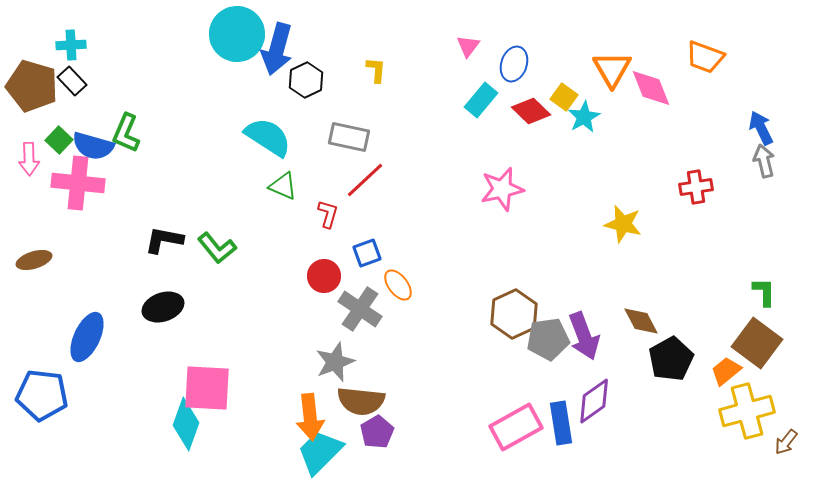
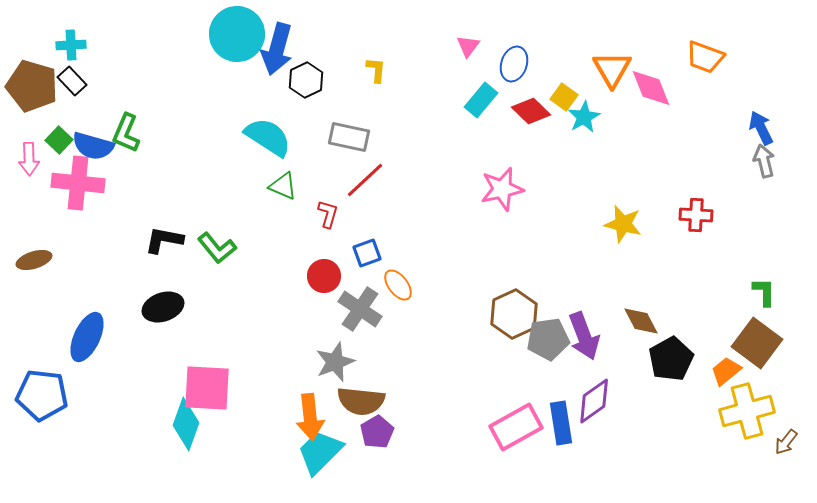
red cross at (696, 187): moved 28 px down; rotated 12 degrees clockwise
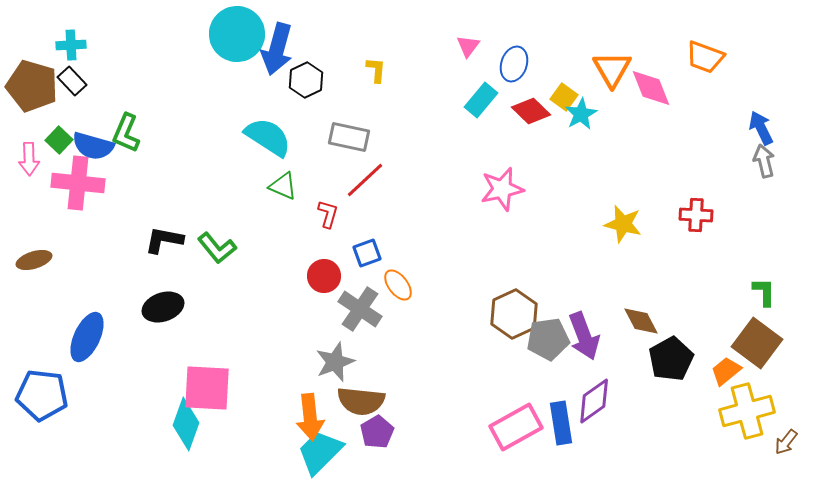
cyan star at (584, 117): moved 3 px left, 3 px up
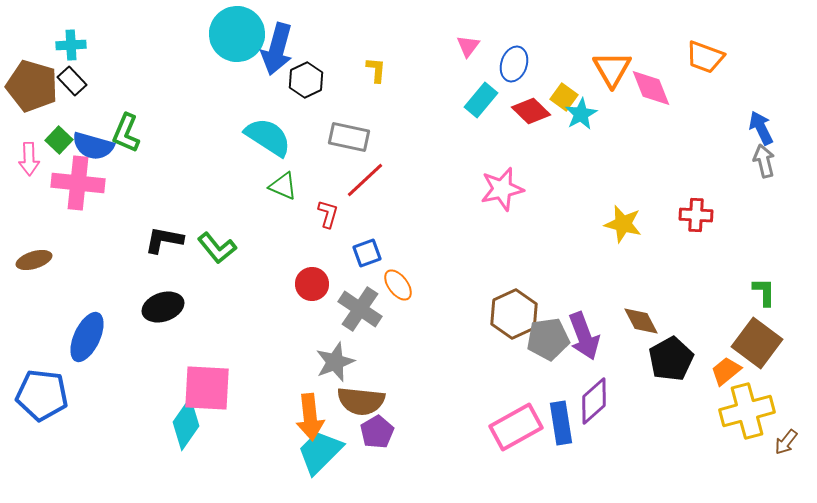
red circle at (324, 276): moved 12 px left, 8 px down
purple diamond at (594, 401): rotated 6 degrees counterclockwise
cyan diamond at (186, 424): rotated 15 degrees clockwise
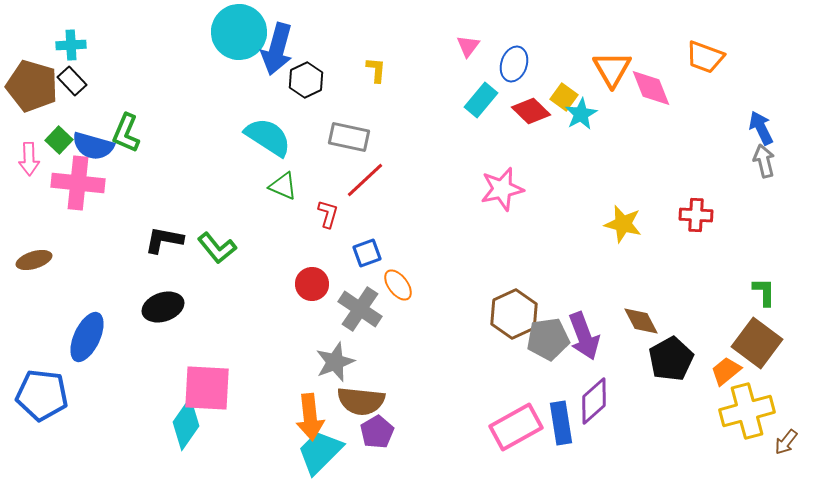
cyan circle at (237, 34): moved 2 px right, 2 px up
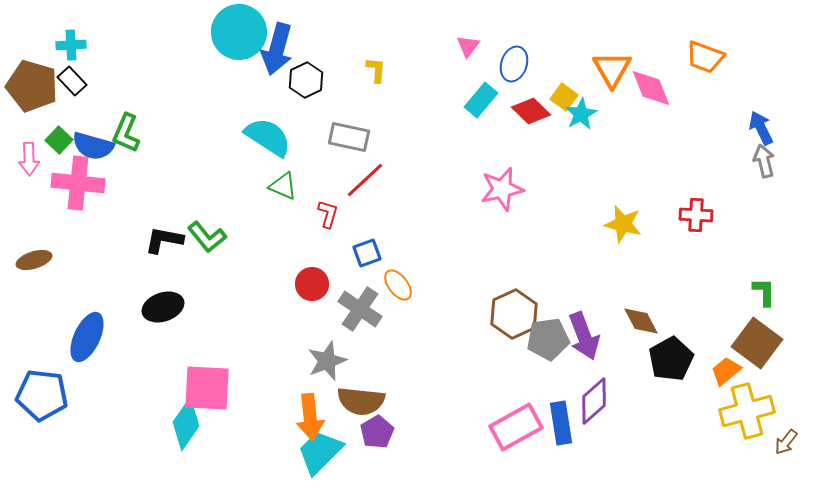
green L-shape at (217, 248): moved 10 px left, 11 px up
gray star at (335, 362): moved 8 px left, 1 px up
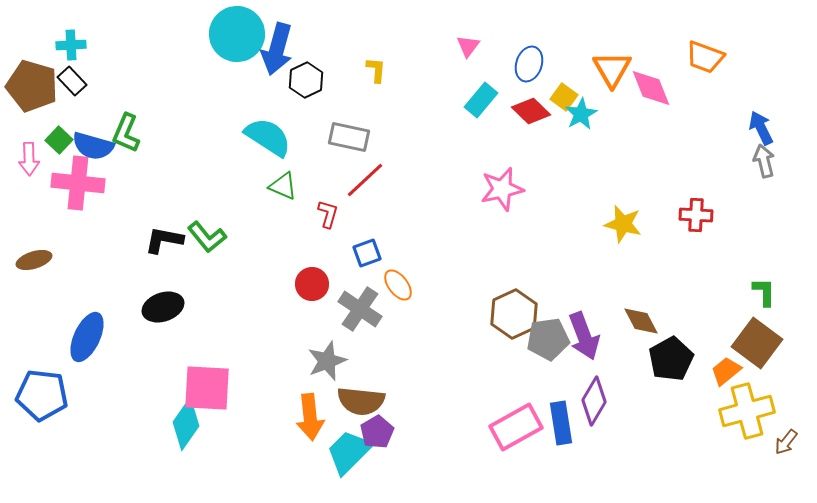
cyan circle at (239, 32): moved 2 px left, 2 px down
blue ellipse at (514, 64): moved 15 px right
purple diamond at (594, 401): rotated 18 degrees counterclockwise
cyan trapezoid at (320, 452): moved 29 px right
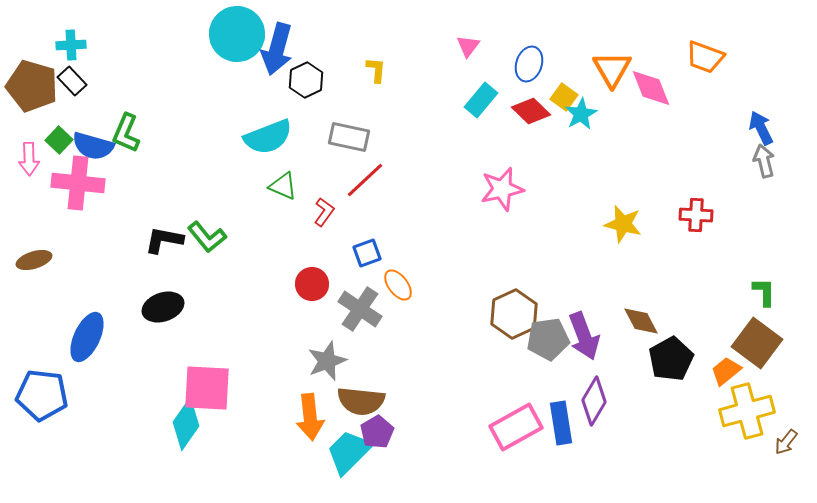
cyan semicircle at (268, 137): rotated 126 degrees clockwise
red L-shape at (328, 214): moved 4 px left, 2 px up; rotated 20 degrees clockwise
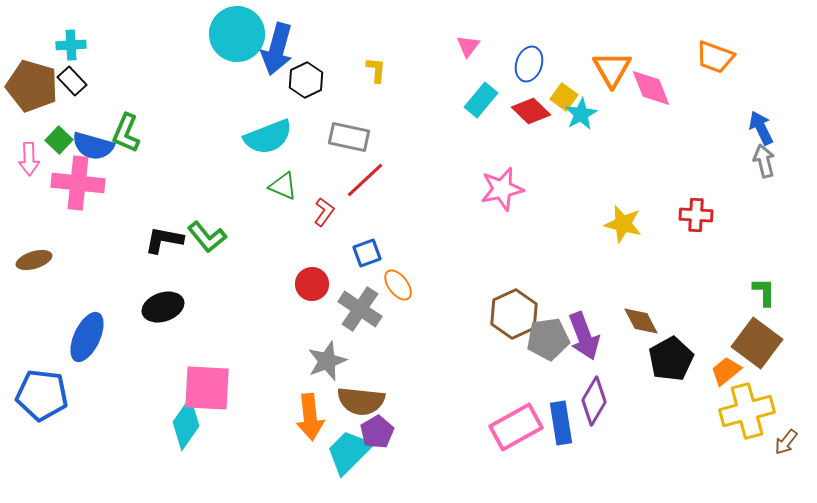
orange trapezoid at (705, 57): moved 10 px right
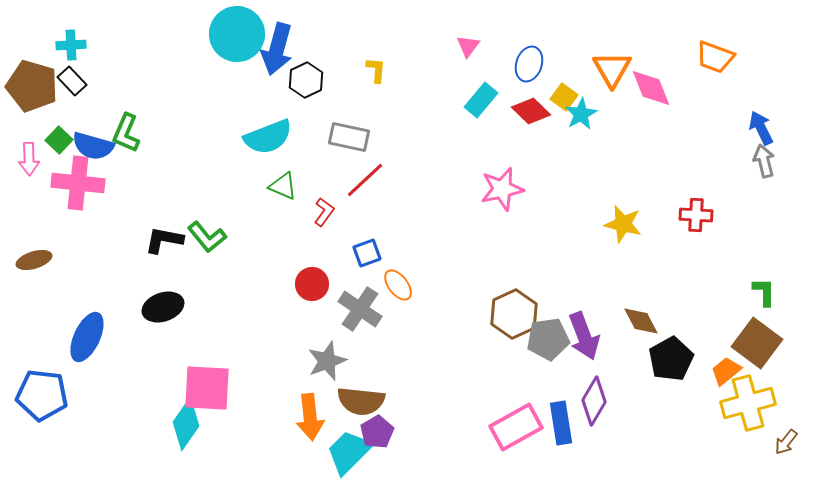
yellow cross at (747, 411): moved 1 px right, 8 px up
